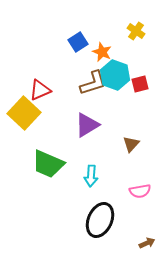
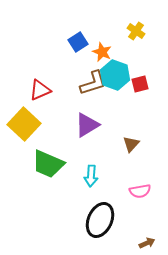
yellow square: moved 11 px down
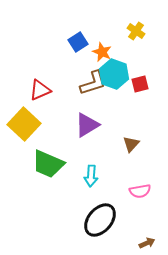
cyan hexagon: moved 1 px left, 1 px up
black ellipse: rotated 16 degrees clockwise
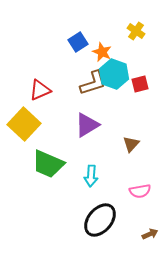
brown arrow: moved 3 px right, 9 px up
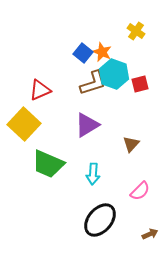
blue square: moved 5 px right, 11 px down; rotated 18 degrees counterclockwise
cyan arrow: moved 2 px right, 2 px up
pink semicircle: rotated 35 degrees counterclockwise
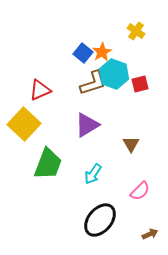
orange star: rotated 18 degrees clockwise
brown triangle: rotated 12 degrees counterclockwise
green trapezoid: rotated 92 degrees counterclockwise
cyan arrow: rotated 30 degrees clockwise
